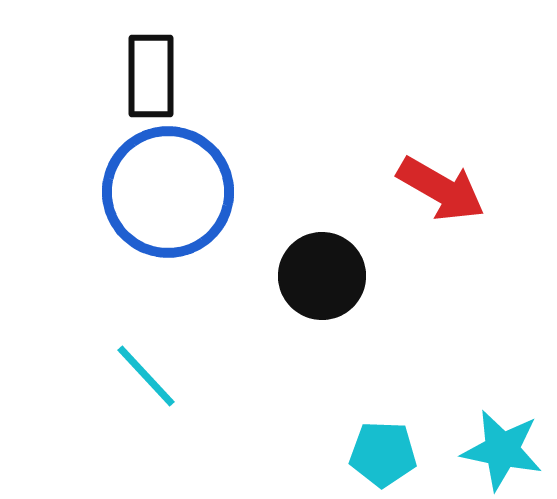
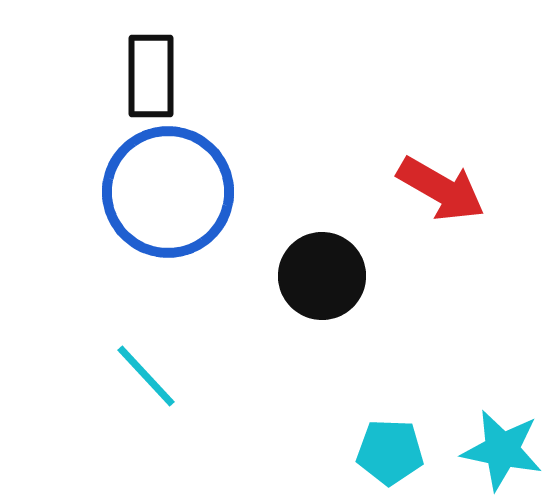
cyan pentagon: moved 7 px right, 2 px up
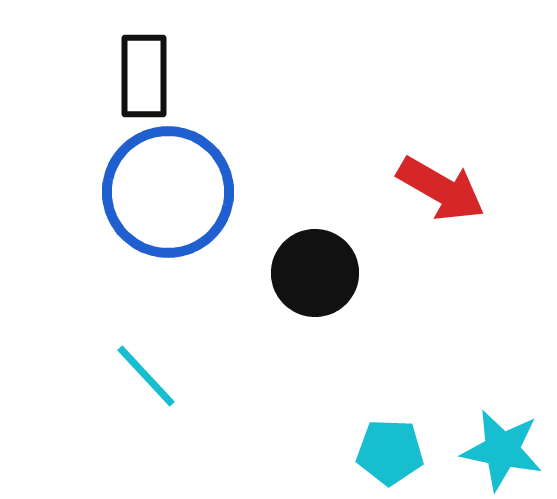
black rectangle: moved 7 px left
black circle: moved 7 px left, 3 px up
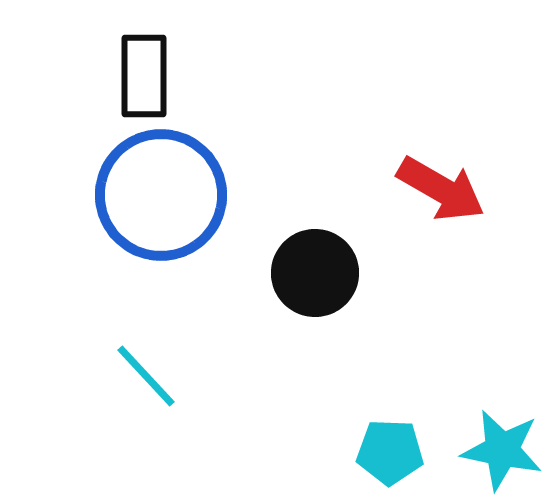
blue circle: moved 7 px left, 3 px down
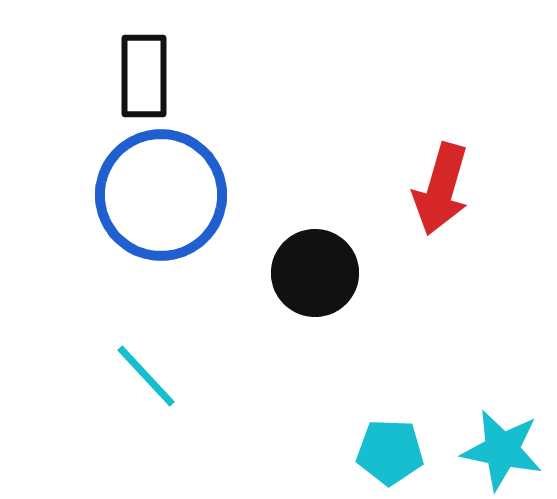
red arrow: rotated 76 degrees clockwise
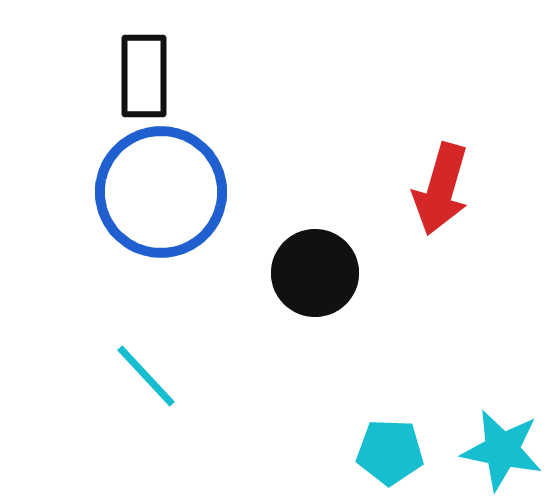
blue circle: moved 3 px up
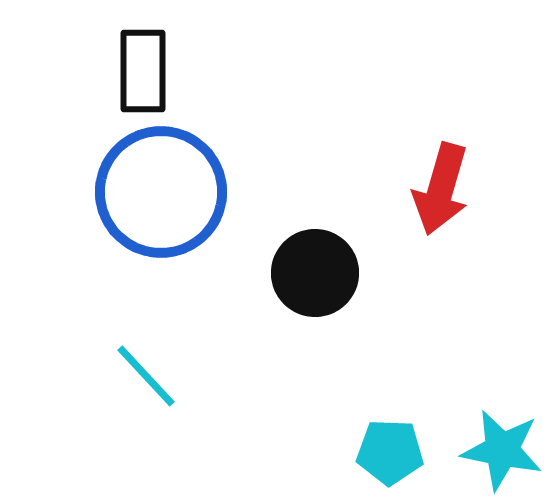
black rectangle: moved 1 px left, 5 px up
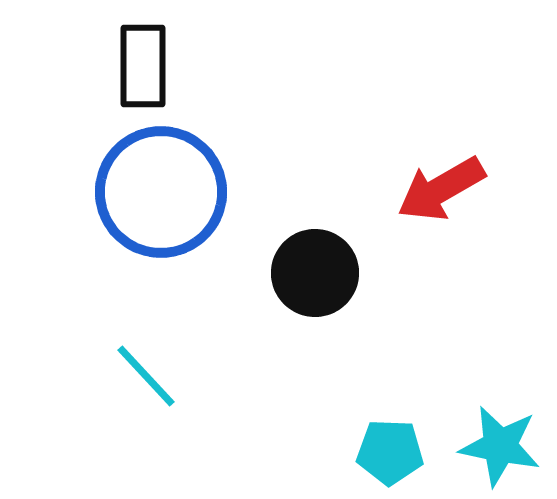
black rectangle: moved 5 px up
red arrow: rotated 44 degrees clockwise
cyan star: moved 2 px left, 4 px up
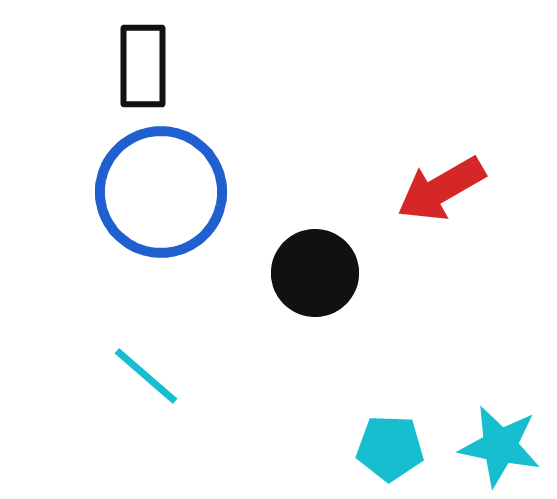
cyan line: rotated 6 degrees counterclockwise
cyan pentagon: moved 4 px up
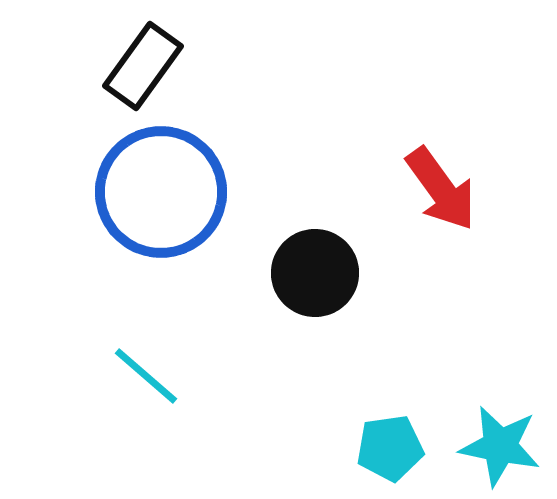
black rectangle: rotated 36 degrees clockwise
red arrow: rotated 96 degrees counterclockwise
cyan pentagon: rotated 10 degrees counterclockwise
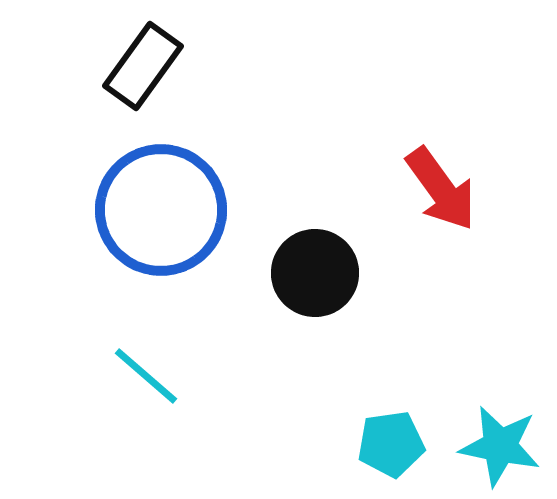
blue circle: moved 18 px down
cyan pentagon: moved 1 px right, 4 px up
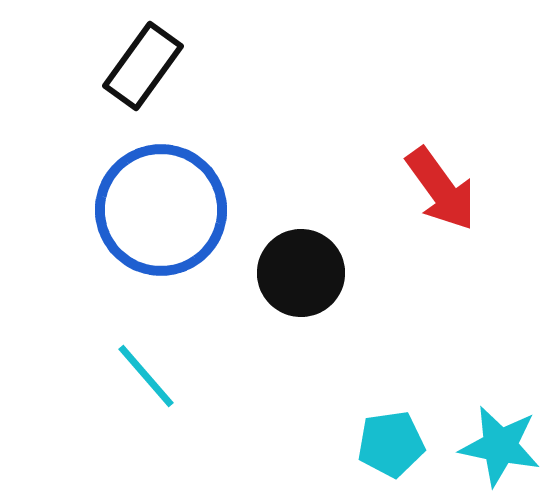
black circle: moved 14 px left
cyan line: rotated 8 degrees clockwise
